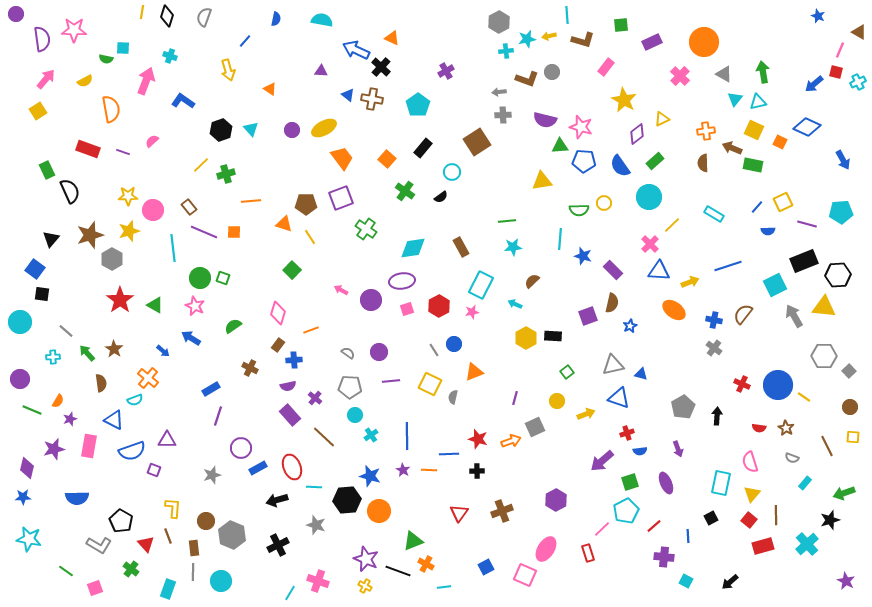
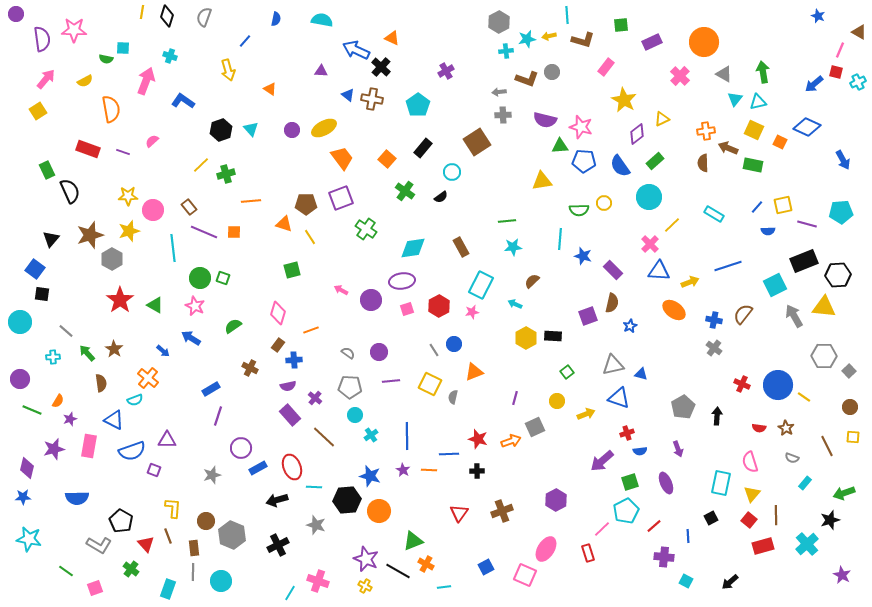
brown arrow at (732, 148): moved 4 px left
yellow square at (783, 202): moved 3 px down; rotated 12 degrees clockwise
green square at (292, 270): rotated 30 degrees clockwise
black line at (398, 571): rotated 10 degrees clockwise
purple star at (846, 581): moved 4 px left, 6 px up
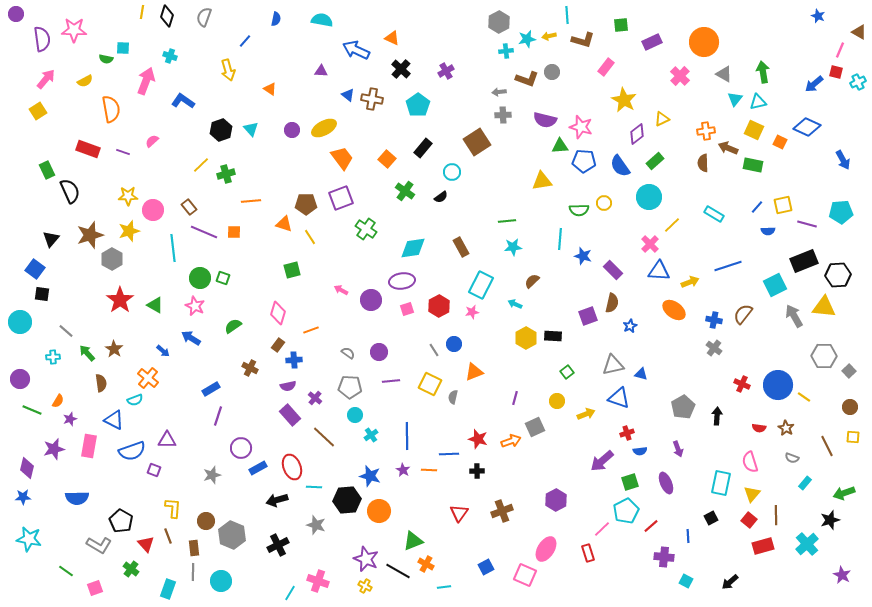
black cross at (381, 67): moved 20 px right, 2 px down
red line at (654, 526): moved 3 px left
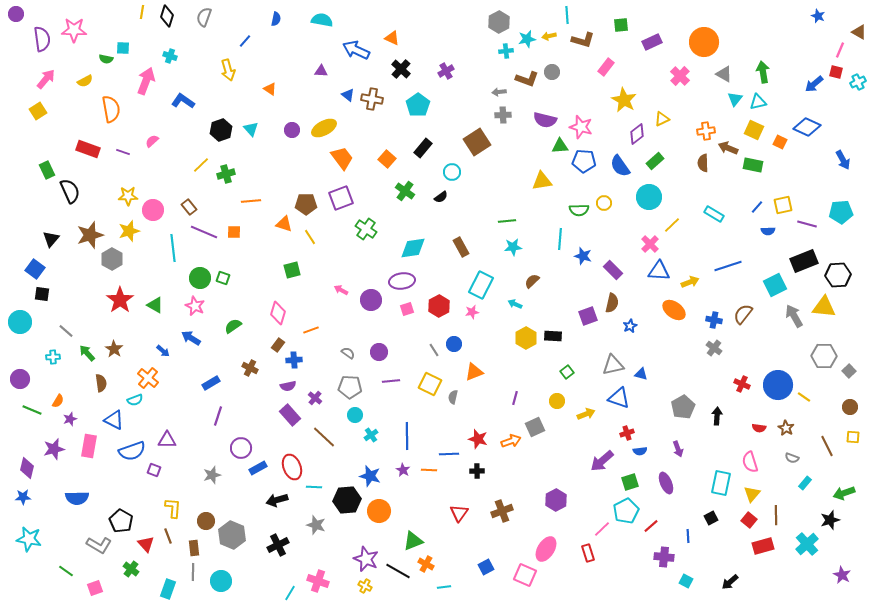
blue rectangle at (211, 389): moved 6 px up
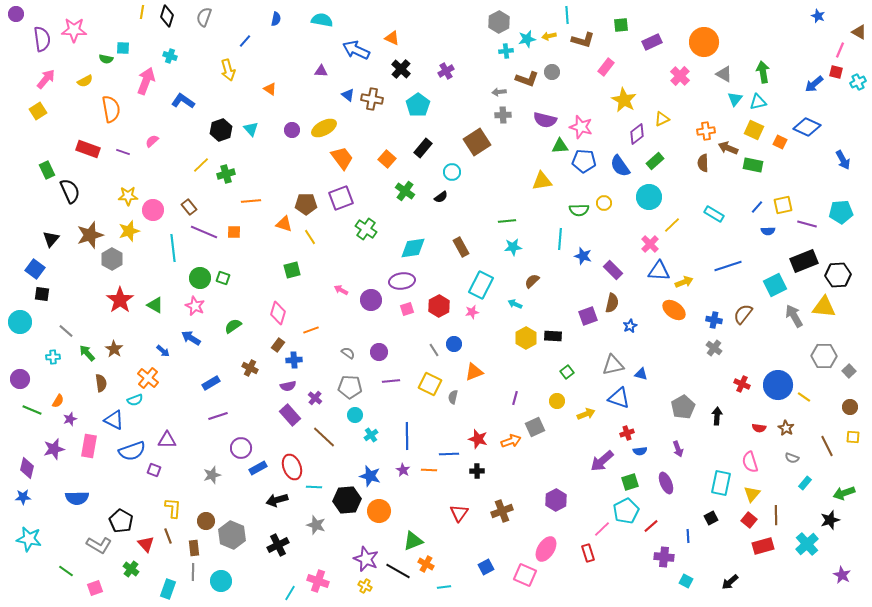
yellow arrow at (690, 282): moved 6 px left
purple line at (218, 416): rotated 54 degrees clockwise
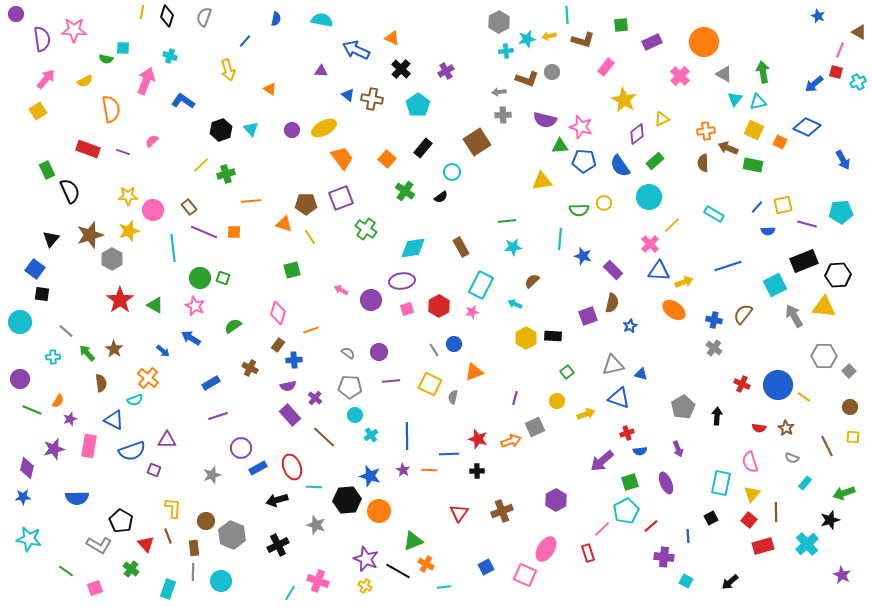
brown line at (776, 515): moved 3 px up
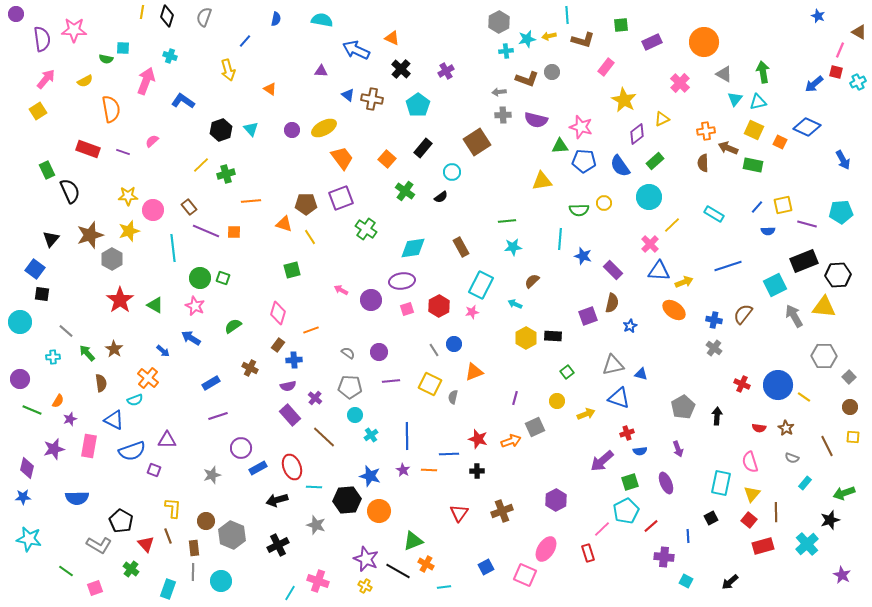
pink cross at (680, 76): moved 7 px down
purple semicircle at (545, 120): moved 9 px left
purple line at (204, 232): moved 2 px right, 1 px up
gray square at (849, 371): moved 6 px down
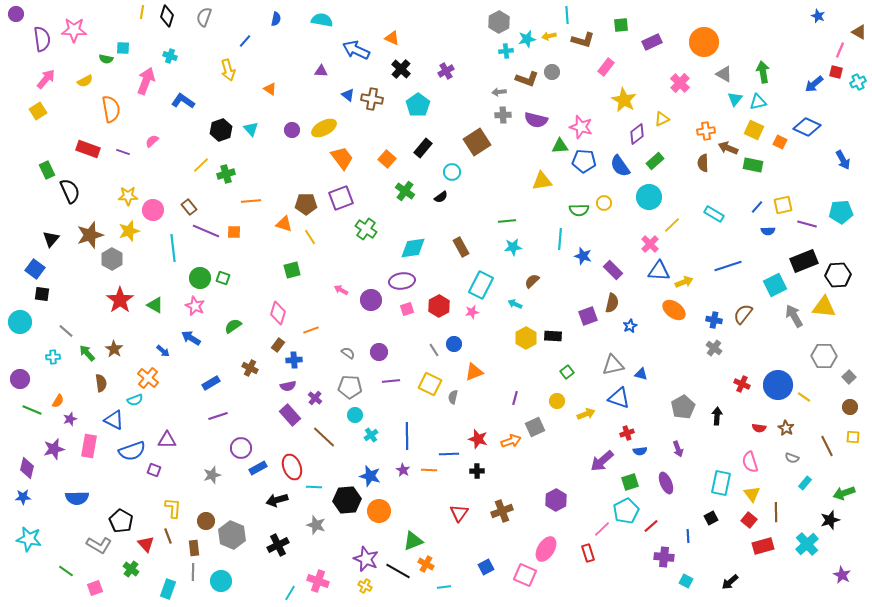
yellow triangle at (752, 494): rotated 18 degrees counterclockwise
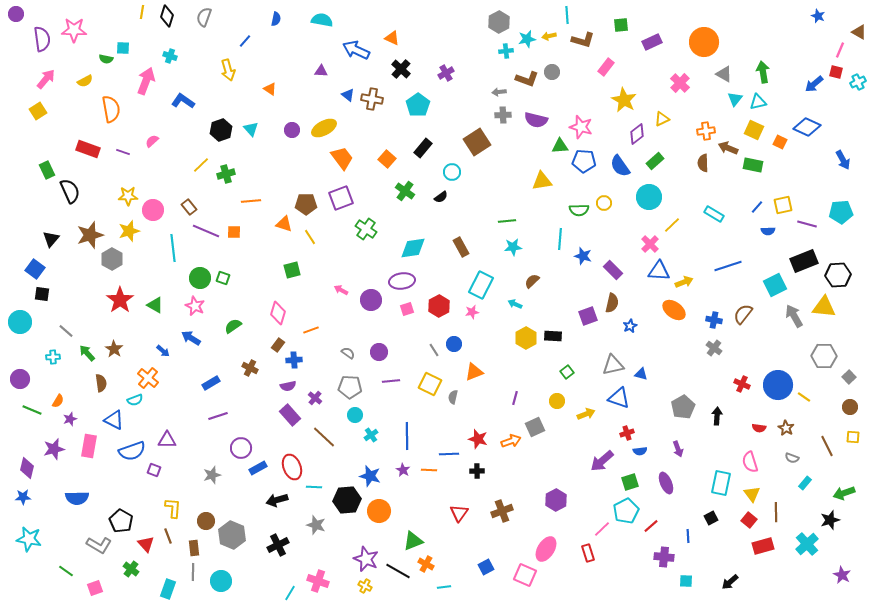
purple cross at (446, 71): moved 2 px down
cyan square at (686, 581): rotated 24 degrees counterclockwise
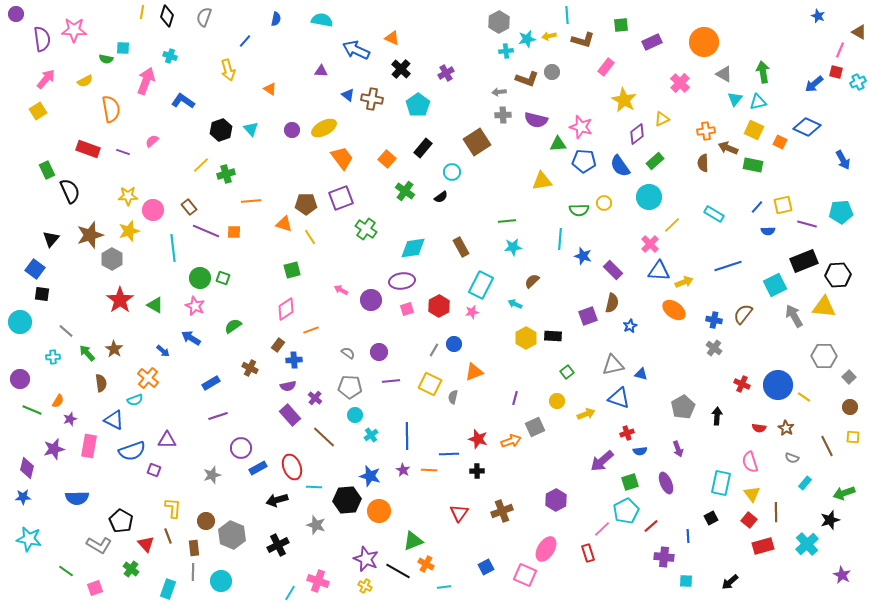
green triangle at (560, 146): moved 2 px left, 2 px up
pink diamond at (278, 313): moved 8 px right, 4 px up; rotated 40 degrees clockwise
gray line at (434, 350): rotated 64 degrees clockwise
